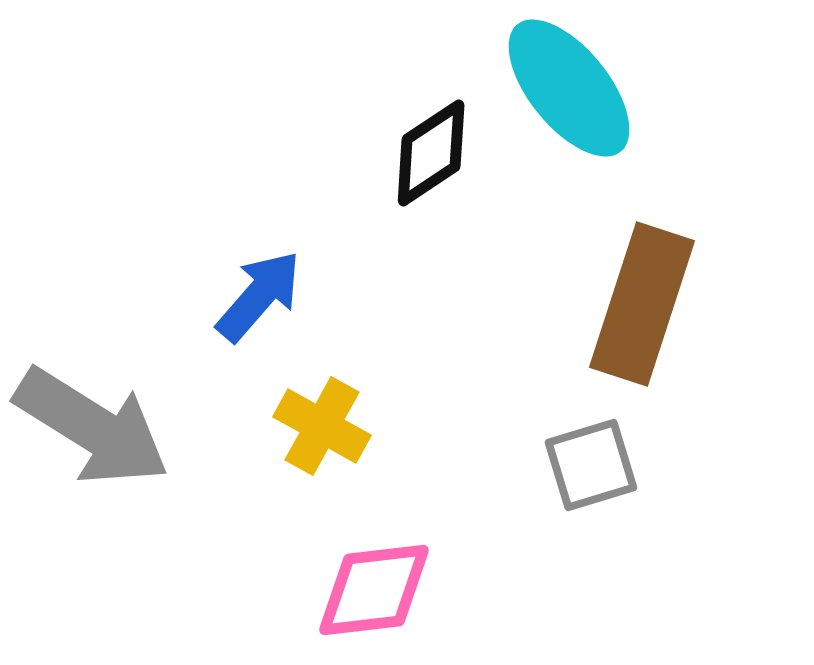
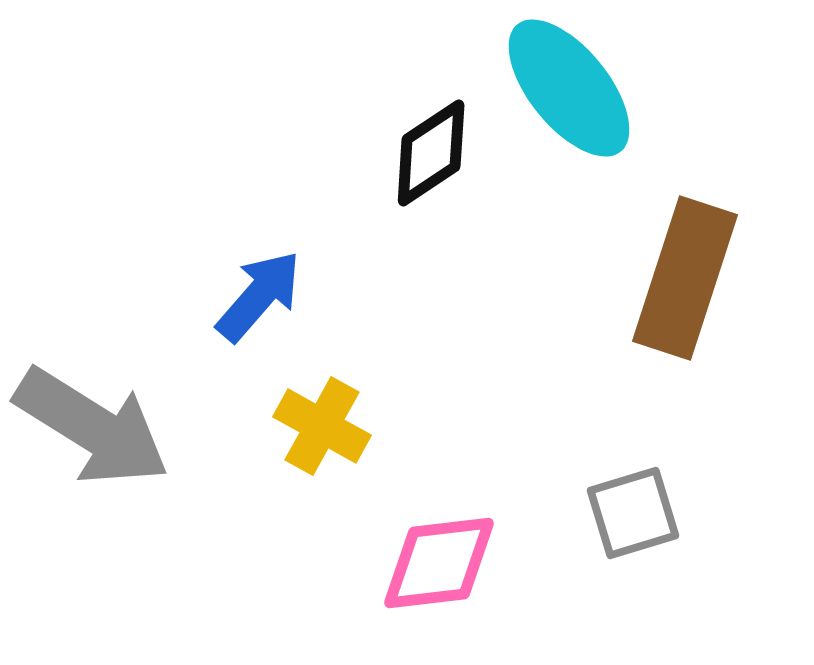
brown rectangle: moved 43 px right, 26 px up
gray square: moved 42 px right, 48 px down
pink diamond: moved 65 px right, 27 px up
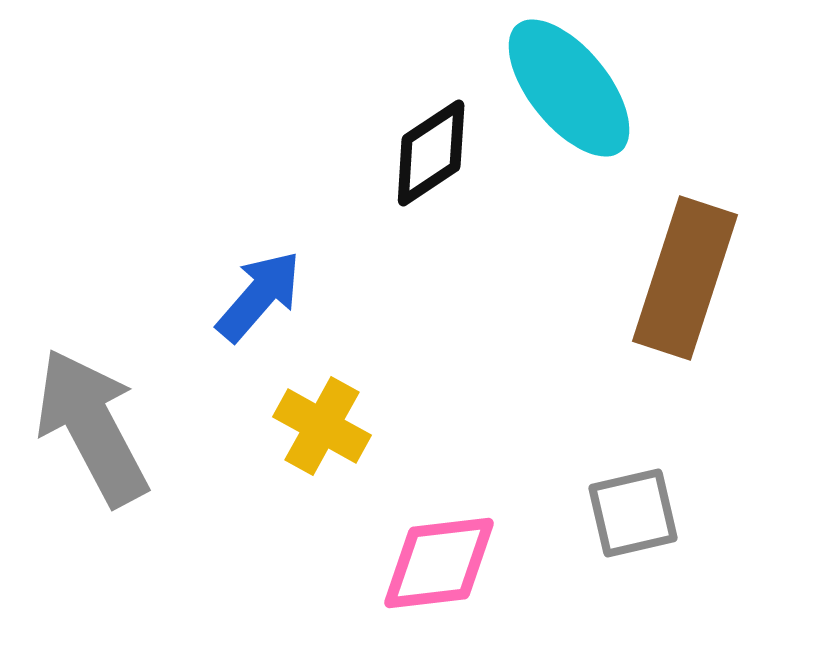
gray arrow: rotated 150 degrees counterclockwise
gray square: rotated 4 degrees clockwise
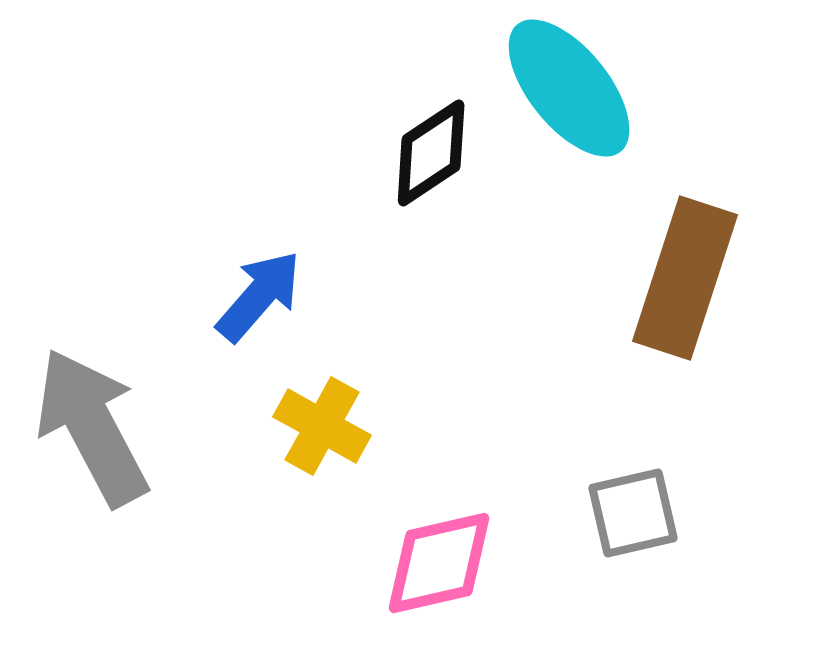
pink diamond: rotated 6 degrees counterclockwise
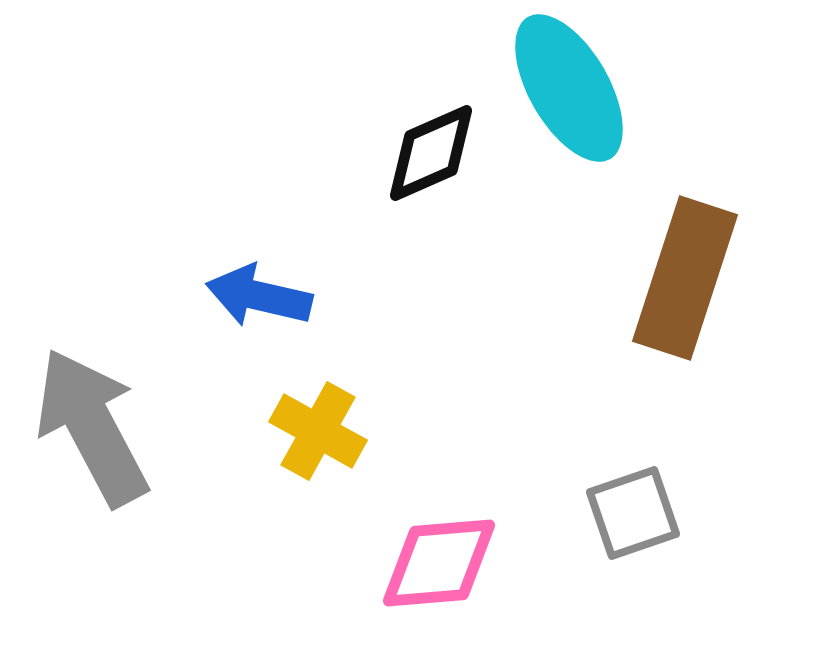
cyan ellipse: rotated 9 degrees clockwise
black diamond: rotated 10 degrees clockwise
blue arrow: rotated 118 degrees counterclockwise
yellow cross: moved 4 px left, 5 px down
gray square: rotated 6 degrees counterclockwise
pink diamond: rotated 8 degrees clockwise
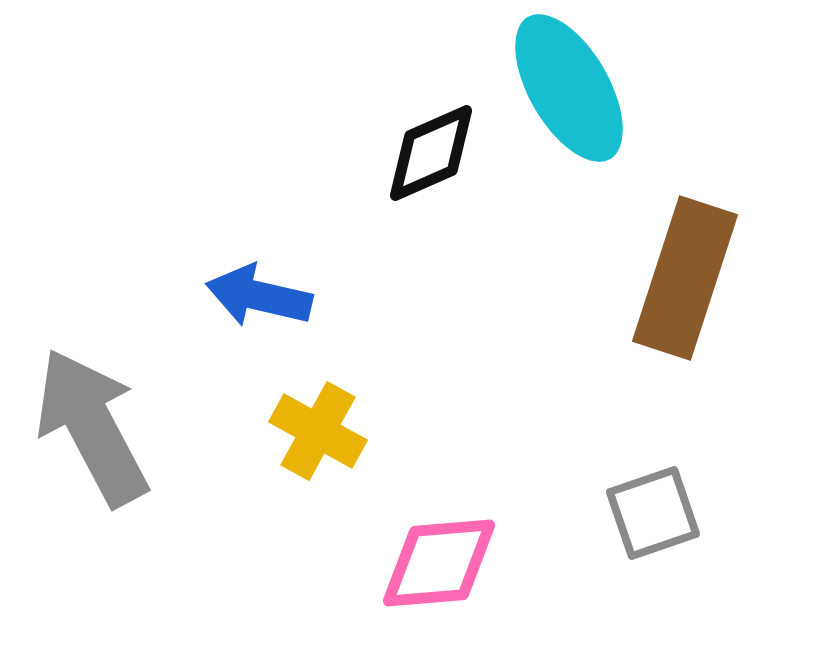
gray square: moved 20 px right
